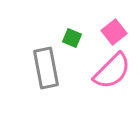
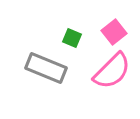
gray rectangle: rotated 57 degrees counterclockwise
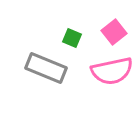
pink semicircle: rotated 33 degrees clockwise
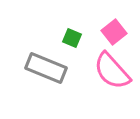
pink semicircle: rotated 60 degrees clockwise
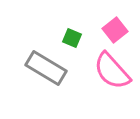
pink square: moved 1 px right, 2 px up
gray rectangle: rotated 9 degrees clockwise
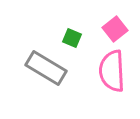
pink square: moved 1 px up
pink semicircle: rotated 39 degrees clockwise
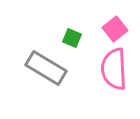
pink semicircle: moved 2 px right, 2 px up
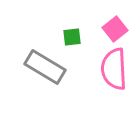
green square: moved 1 px up; rotated 30 degrees counterclockwise
gray rectangle: moved 1 px left, 1 px up
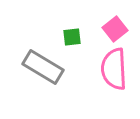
gray rectangle: moved 2 px left
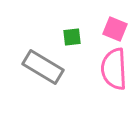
pink square: rotated 30 degrees counterclockwise
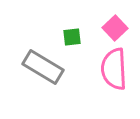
pink square: moved 1 px up; rotated 25 degrees clockwise
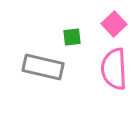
pink square: moved 1 px left, 4 px up
gray rectangle: rotated 18 degrees counterclockwise
